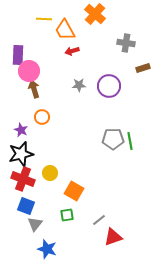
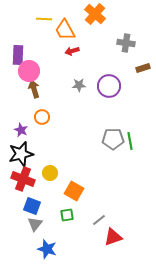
blue square: moved 6 px right
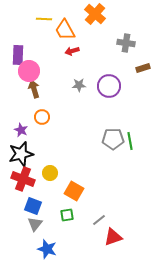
blue square: moved 1 px right
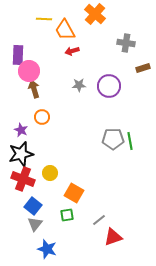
orange square: moved 2 px down
blue square: rotated 18 degrees clockwise
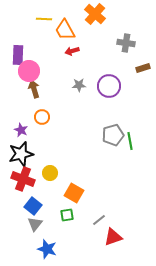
gray pentagon: moved 4 px up; rotated 15 degrees counterclockwise
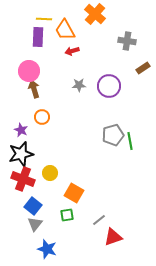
gray cross: moved 1 px right, 2 px up
purple rectangle: moved 20 px right, 18 px up
brown rectangle: rotated 16 degrees counterclockwise
